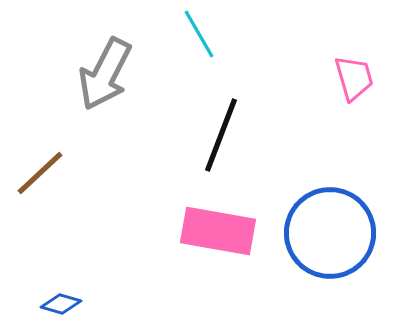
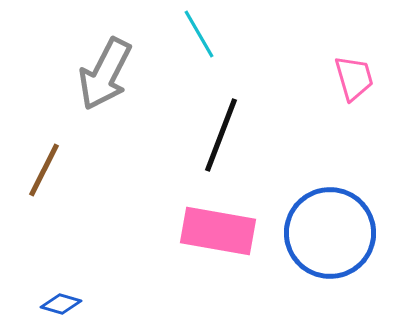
brown line: moved 4 px right, 3 px up; rotated 20 degrees counterclockwise
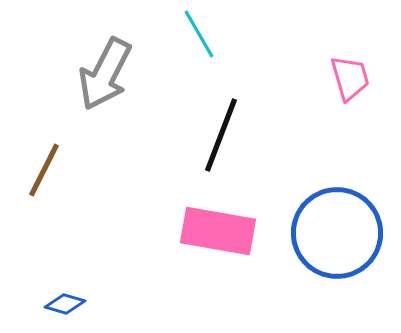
pink trapezoid: moved 4 px left
blue circle: moved 7 px right
blue diamond: moved 4 px right
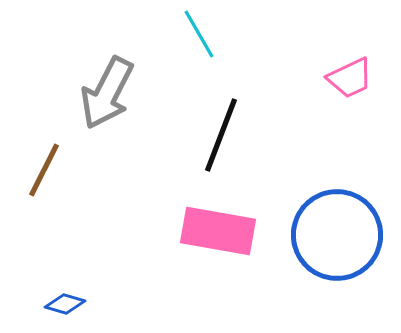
gray arrow: moved 2 px right, 19 px down
pink trapezoid: rotated 81 degrees clockwise
blue circle: moved 2 px down
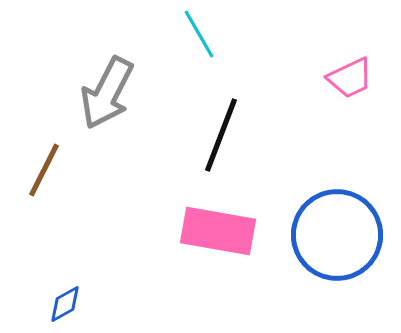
blue diamond: rotated 45 degrees counterclockwise
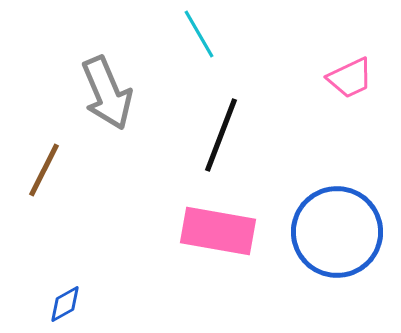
gray arrow: rotated 50 degrees counterclockwise
blue circle: moved 3 px up
